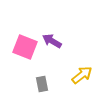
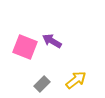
yellow arrow: moved 6 px left, 5 px down
gray rectangle: rotated 56 degrees clockwise
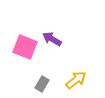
purple arrow: moved 2 px up
gray rectangle: rotated 14 degrees counterclockwise
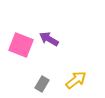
purple arrow: moved 3 px left
pink square: moved 4 px left, 2 px up
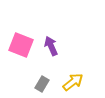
purple arrow: moved 2 px right, 7 px down; rotated 36 degrees clockwise
yellow arrow: moved 3 px left, 2 px down
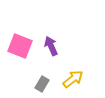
pink square: moved 1 px left, 1 px down
yellow arrow: moved 3 px up
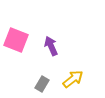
pink square: moved 4 px left, 6 px up
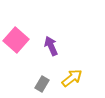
pink square: rotated 20 degrees clockwise
yellow arrow: moved 1 px left, 1 px up
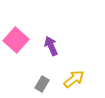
yellow arrow: moved 2 px right, 1 px down
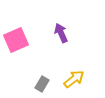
pink square: rotated 25 degrees clockwise
purple arrow: moved 10 px right, 13 px up
